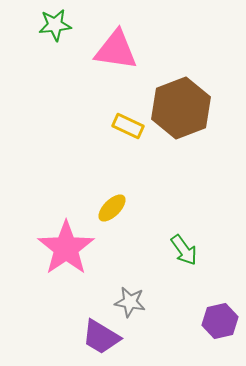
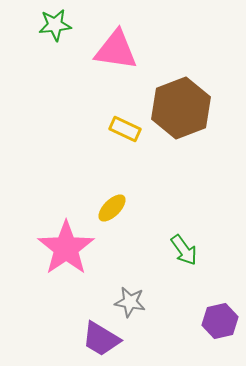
yellow rectangle: moved 3 px left, 3 px down
purple trapezoid: moved 2 px down
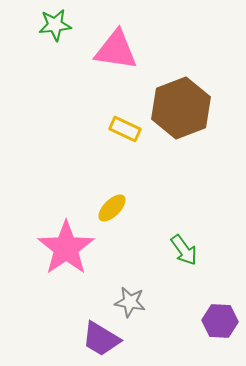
purple hexagon: rotated 16 degrees clockwise
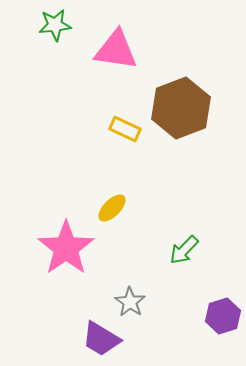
green arrow: rotated 80 degrees clockwise
gray star: rotated 24 degrees clockwise
purple hexagon: moved 3 px right, 5 px up; rotated 20 degrees counterclockwise
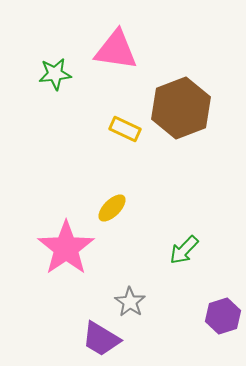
green star: moved 49 px down
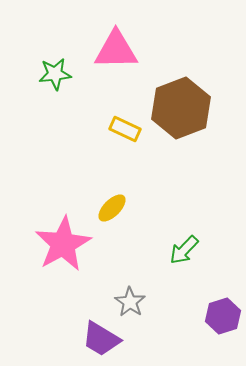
pink triangle: rotated 9 degrees counterclockwise
pink star: moved 3 px left, 4 px up; rotated 6 degrees clockwise
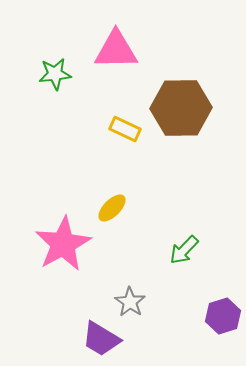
brown hexagon: rotated 20 degrees clockwise
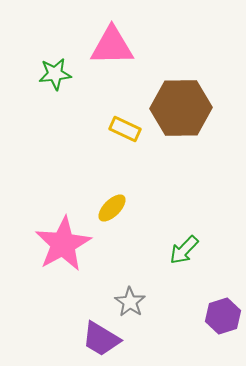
pink triangle: moved 4 px left, 4 px up
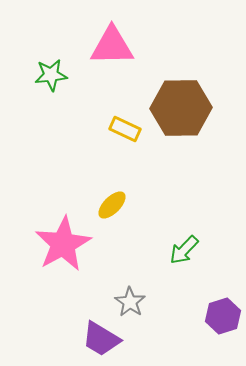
green star: moved 4 px left, 1 px down
yellow ellipse: moved 3 px up
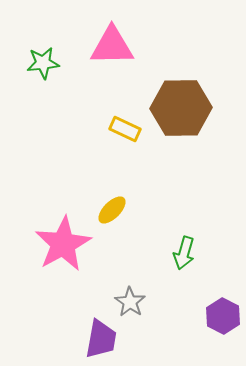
green star: moved 8 px left, 12 px up
yellow ellipse: moved 5 px down
green arrow: moved 3 px down; rotated 28 degrees counterclockwise
purple hexagon: rotated 16 degrees counterclockwise
purple trapezoid: rotated 111 degrees counterclockwise
